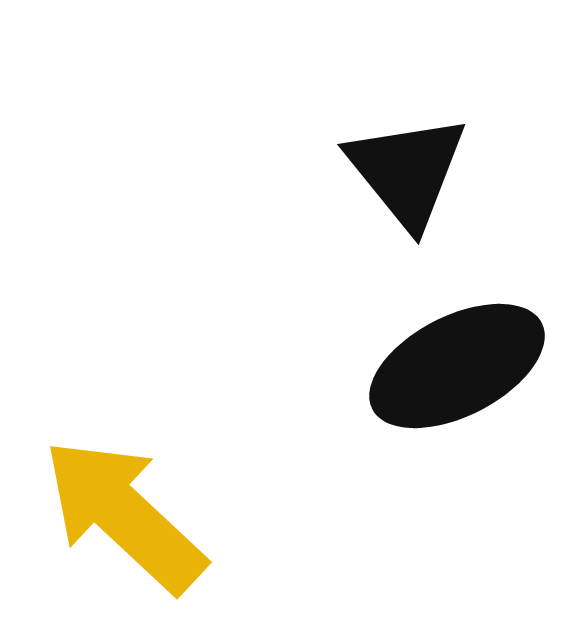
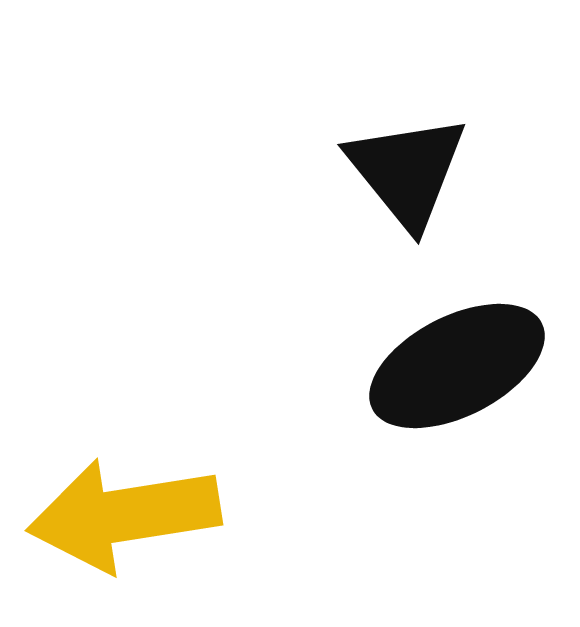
yellow arrow: rotated 52 degrees counterclockwise
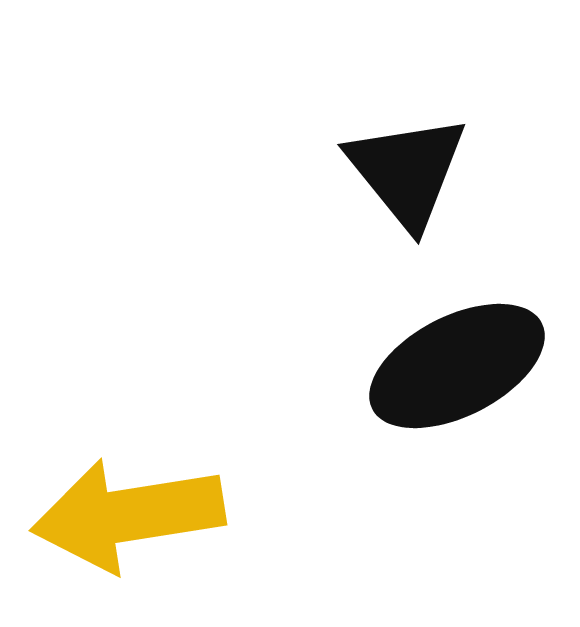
yellow arrow: moved 4 px right
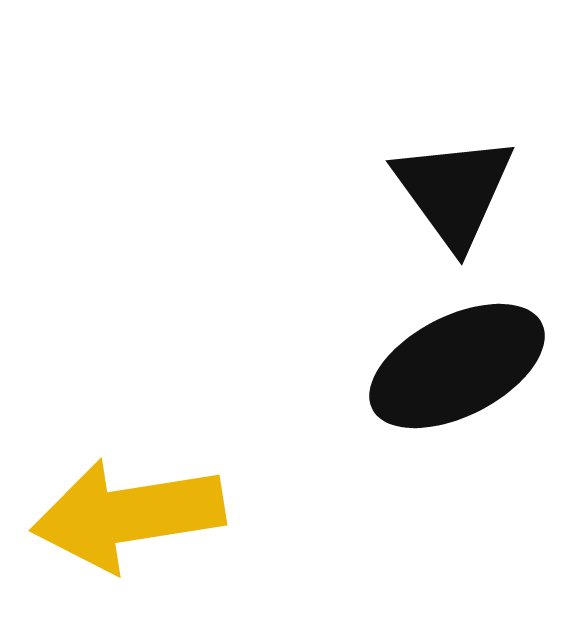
black triangle: moved 47 px right, 20 px down; rotated 3 degrees clockwise
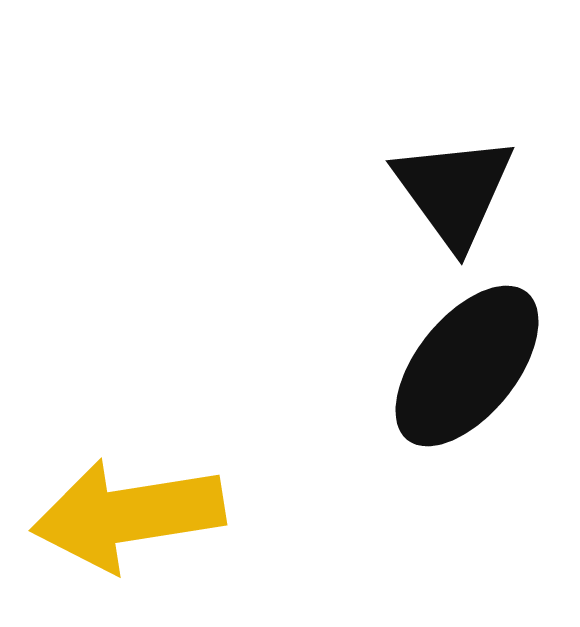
black ellipse: moved 10 px right; rotated 24 degrees counterclockwise
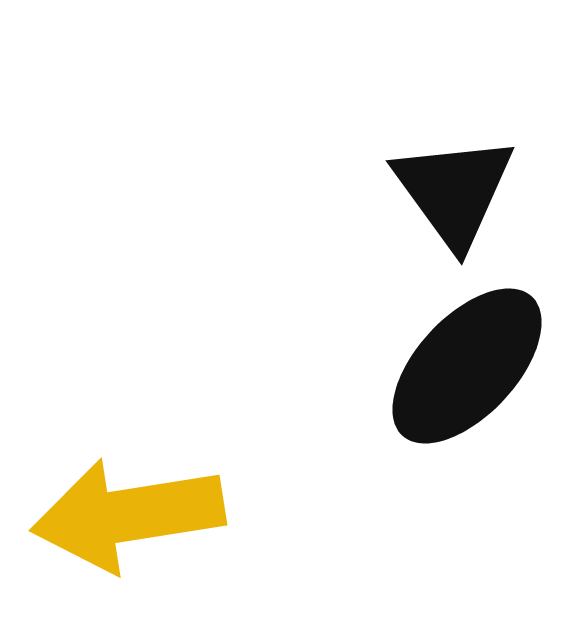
black ellipse: rotated 4 degrees clockwise
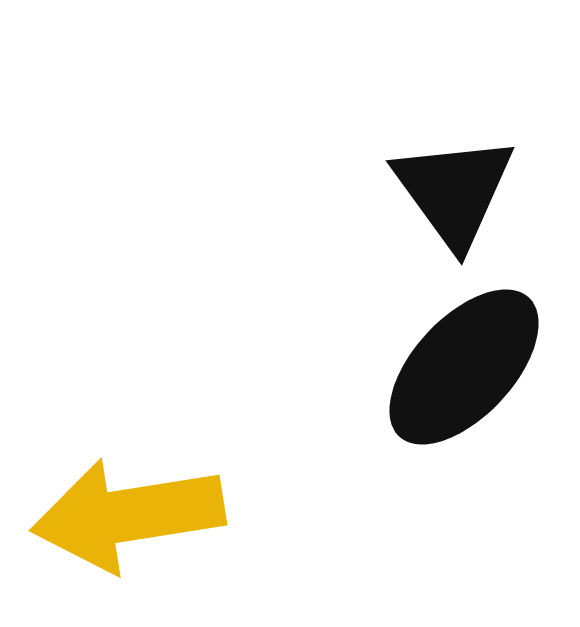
black ellipse: moved 3 px left, 1 px down
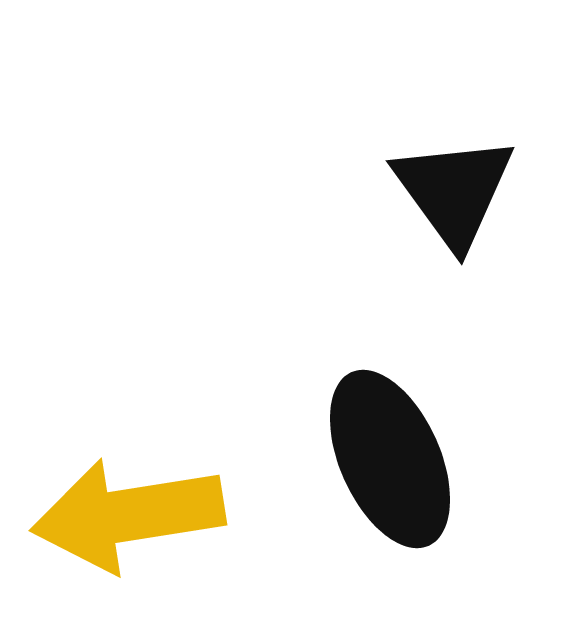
black ellipse: moved 74 px left, 92 px down; rotated 67 degrees counterclockwise
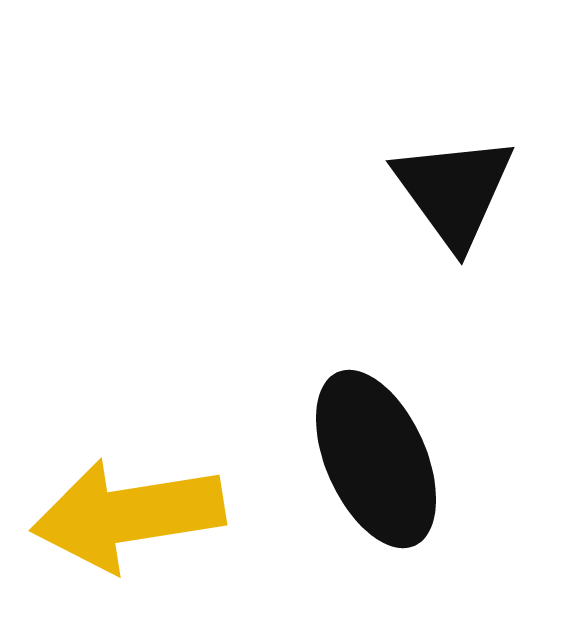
black ellipse: moved 14 px left
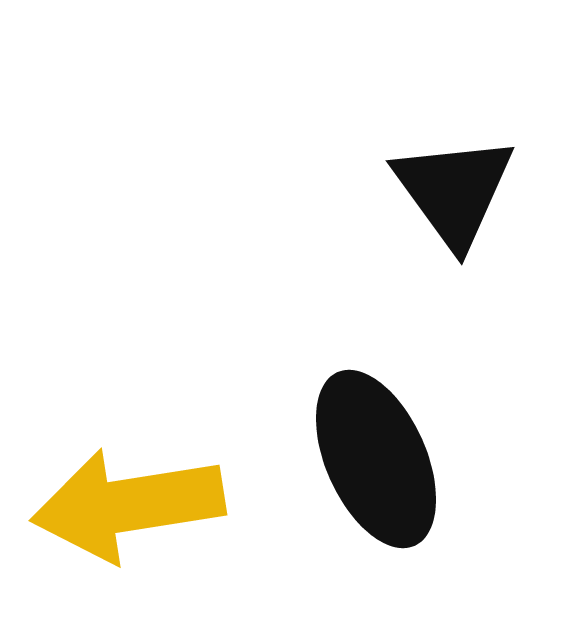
yellow arrow: moved 10 px up
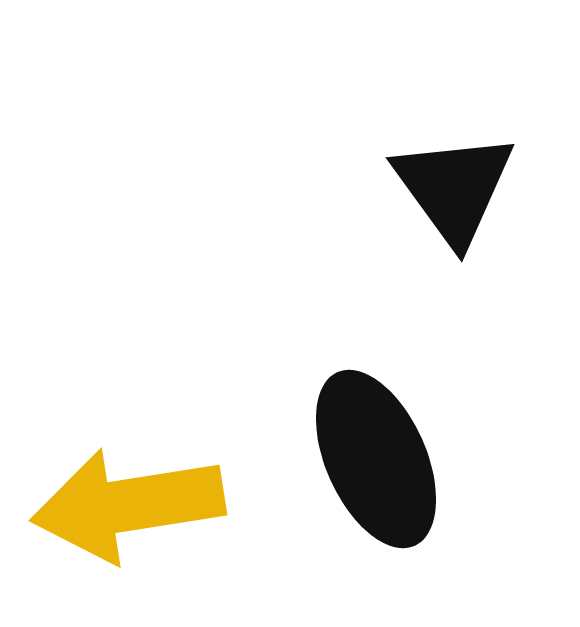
black triangle: moved 3 px up
